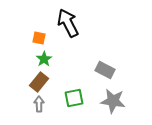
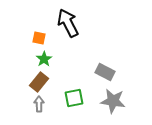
gray rectangle: moved 2 px down
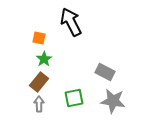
black arrow: moved 3 px right, 1 px up
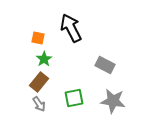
black arrow: moved 6 px down
orange square: moved 1 px left
gray rectangle: moved 7 px up
gray arrow: rotated 147 degrees clockwise
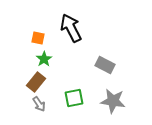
brown rectangle: moved 3 px left
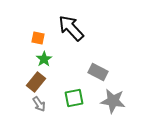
black arrow: rotated 16 degrees counterclockwise
gray rectangle: moved 7 px left, 7 px down
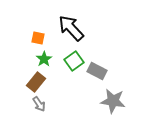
gray rectangle: moved 1 px left, 1 px up
green square: moved 37 px up; rotated 24 degrees counterclockwise
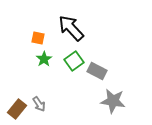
brown rectangle: moved 19 px left, 27 px down
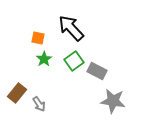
brown rectangle: moved 16 px up
